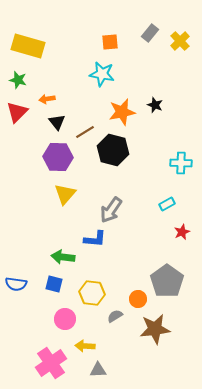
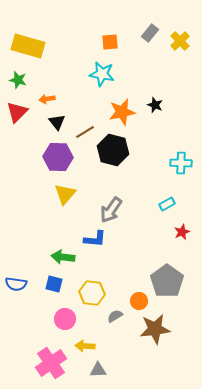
orange circle: moved 1 px right, 2 px down
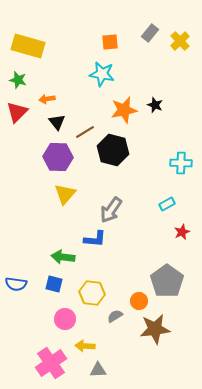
orange star: moved 2 px right, 2 px up
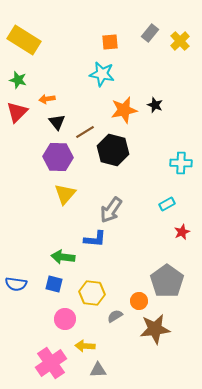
yellow rectangle: moved 4 px left, 6 px up; rotated 16 degrees clockwise
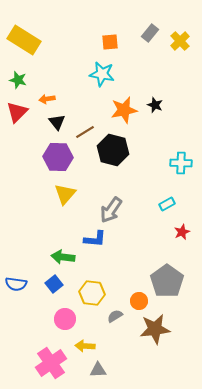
blue square: rotated 36 degrees clockwise
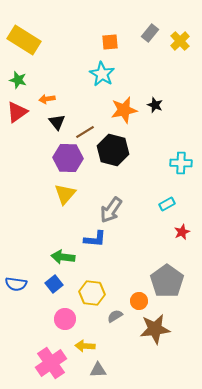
cyan star: rotated 20 degrees clockwise
red triangle: rotated 10 degrees clockwise
purple hexagon: moved 10 px right, 1 px down
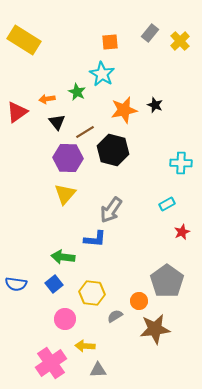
green star: moved 59 px right, 12 px down; rotated 12 degrees clockwise
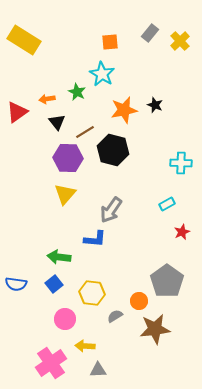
green arrow: moved 4 px left
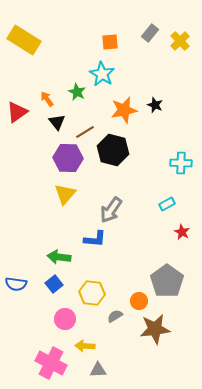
orange arrow: rotated 63 degrees clockwise
red star: rotated 21 degrees counterclockwise
pink cross: rotated 28 degrees counterclockwise
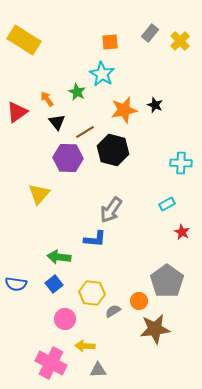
yellow triangle: moved 26 px left
gray semicircle: moved 2 px left, 5 px up
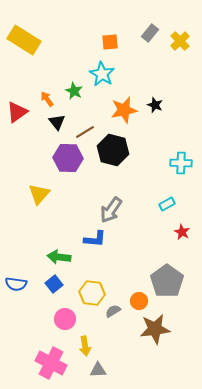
green star: moved 3 px left, 1 px up
yellow arrow: rotated 102 degrees counterclockwise
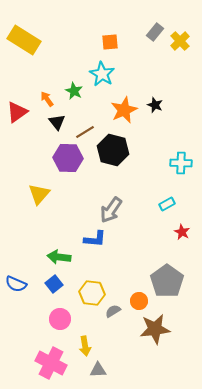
gray rectangle: moved 5 px right, 1 px up
orange star: rotated 12 degrees counterclockwise
blue semicircle: rotated 15 degrees clockwise
pink circle: moved 5 px left
